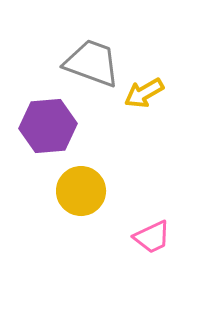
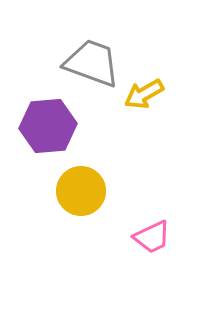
yellow arrow: moved 1 px down
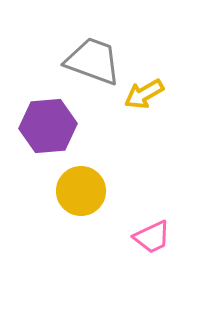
gray trapezoid: moved 1 px right, 2 px up
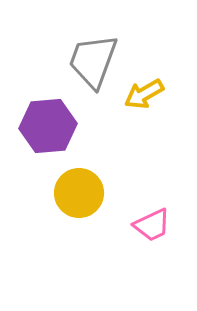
gray trapezoid: rotated 90 degrees counterclockwise
yellow circle: moved 2 px left, 2 px down
pink trapezoid: moved 12 px up
